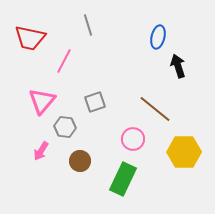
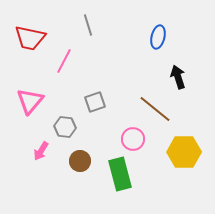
black arrow: moved 11 px down
pink triangle: moved 12 px left
green rectangle: moved 3 px left, 5 px up; rotated 40 degrees counterclockwise
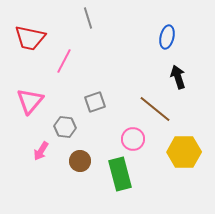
gray line: moved 7 px up
blue ellipse: moved 9 px right
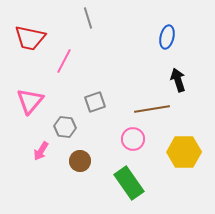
black arrow: moved 3 px down
brown line: moved 3 px left; rotated 48 degrees counterclockwise
green rectangle: moved 9 px right, 9 px down; rotated 20 degrees counterclockwise
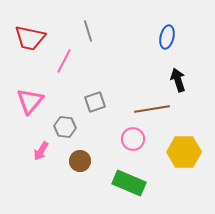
gray line: moved 13 px down
green rectangle: rotated 32 degrees counterclockwise
